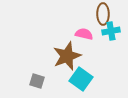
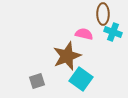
cyan cross: moved 2 px right, 1 px down; rotated 30 degrees clockwise
gray square: rotated 35 degrees counterclockwise
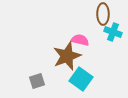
pink semicircle: moved 4 px left, 6 px down
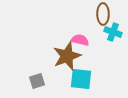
cyan square: rotated 30 degrees counterclockwise
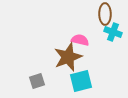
brown ellipse: moved 2 px right
brown star: moved 1 px right, 1 px down
cyan square: moved 2 px down; rotated 20 degrees counterclockwise
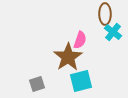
cyan cross: rotated 18 degrees clockwise
pink semicircle: rotated 96 degrees clockwise
brown star: rotated 12 degrees counterclockwise
gray square: moved 3 px down
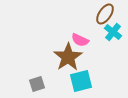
brown ellipse: rotated 35 degrees clockwise
pink semicircle: rotated 96 degrees clockwise
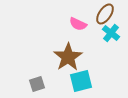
cyan cross: moved 2 px left, 1 px down
pink semicircle: moved 2 px left, 16 px up
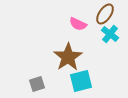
cyan cross: moved 1 px left, 1 px down
